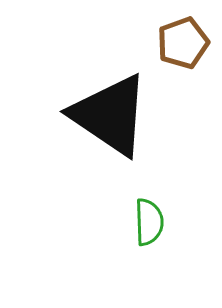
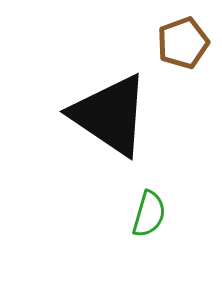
green semicircle: moved 8 px up; rotated 18 degrees clockwise
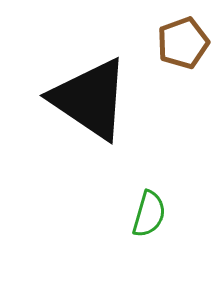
black triangle: moved 20 px left, 16 px up
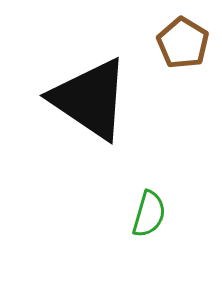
brown pentagon: rotated 21 degrees counterclockwise
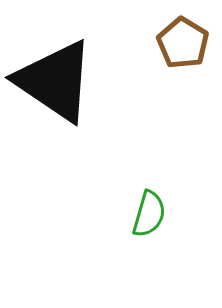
black triangle: moved 35 px left, 18 px up
